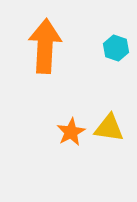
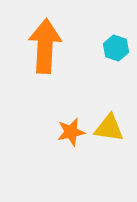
orange star: rotated 16 degrees clockwise
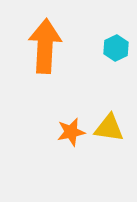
cyan hexagon: rotated 15 degrees clockwise
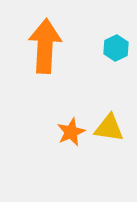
orange star: rotated 12 degrees counterclockwise
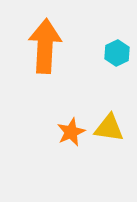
cyan hexagon: moved 1 px right, 5 px down
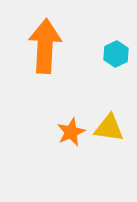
cyan hexagon: moved 1 px left, 1 px down
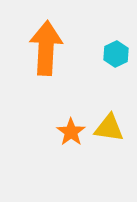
orange arrow: moved 1 px right, 2 px down
orange star: rotated 12 degrees counterclockwise
